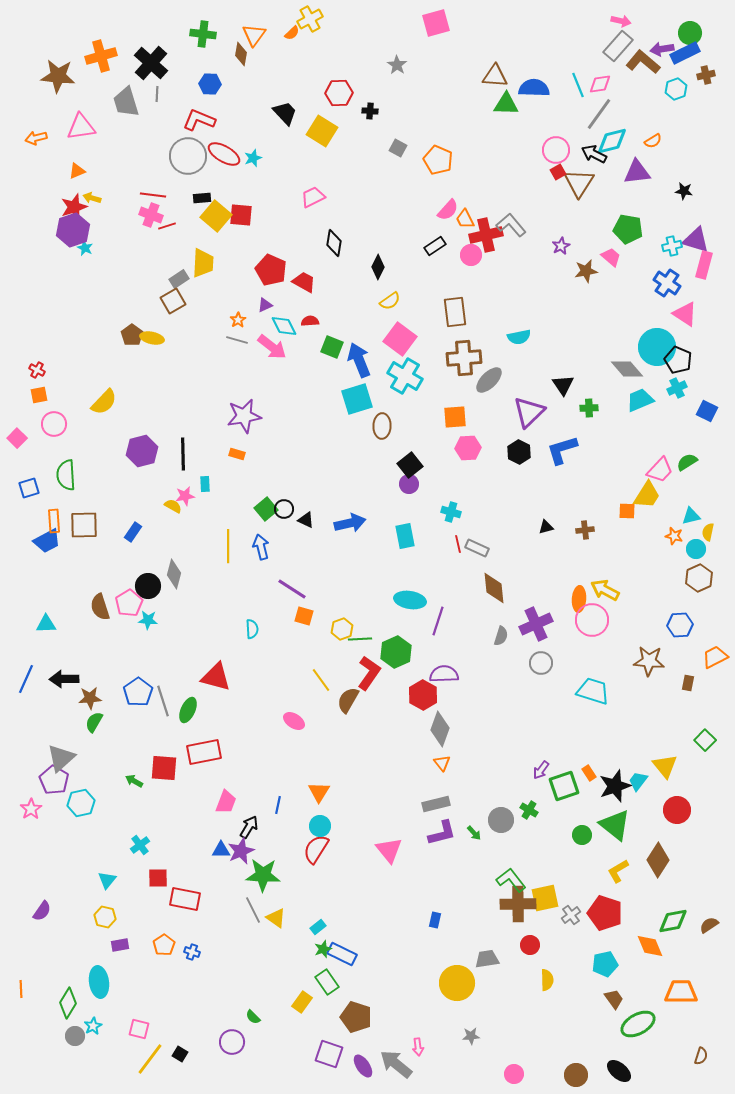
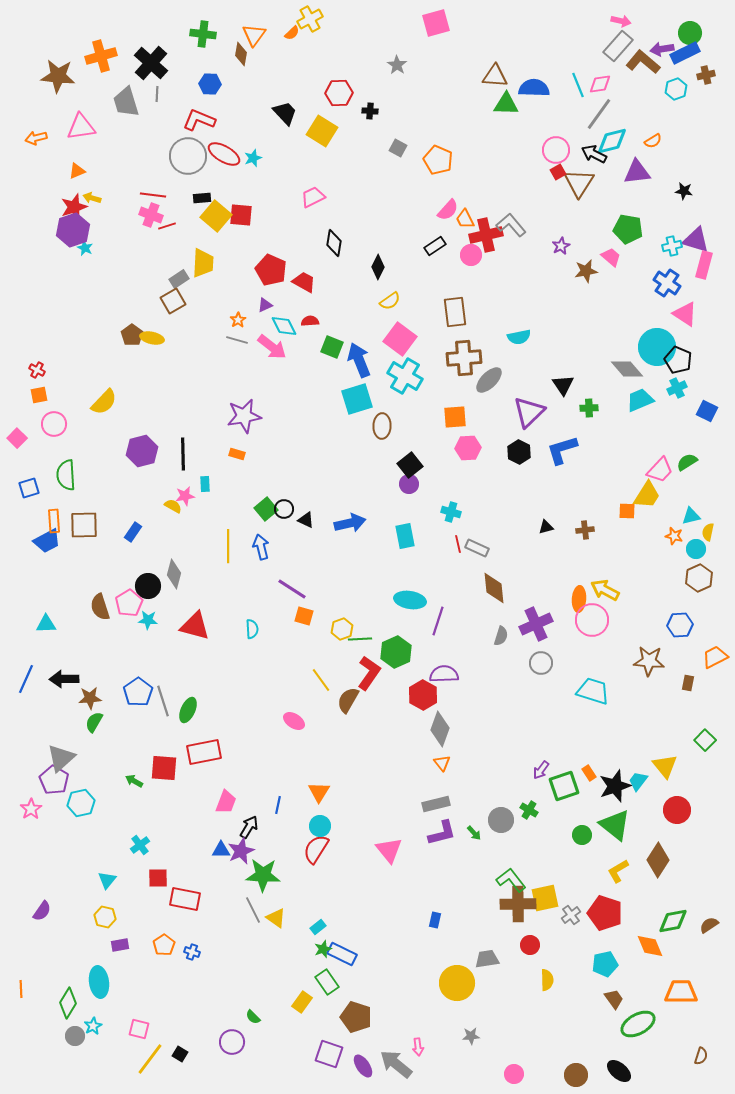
red triangle at (216, 677): moved 21 px left, 51 px up
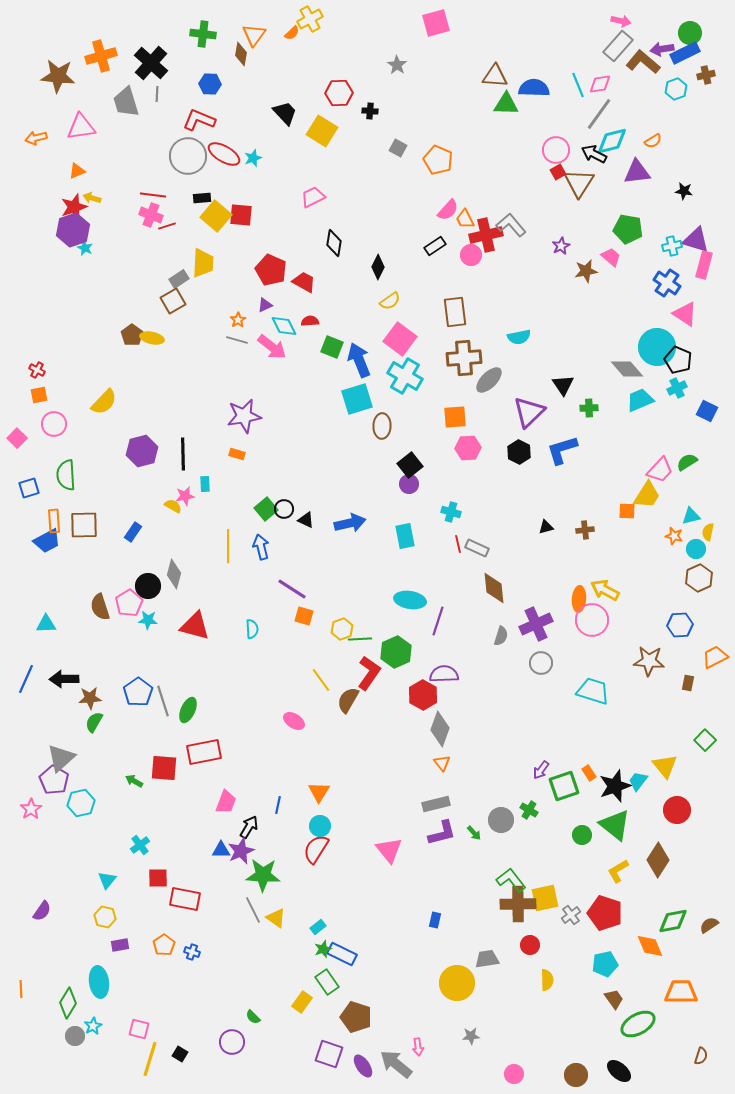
yellow line at (150, 1059): rotated 20 degrees counterclockwise
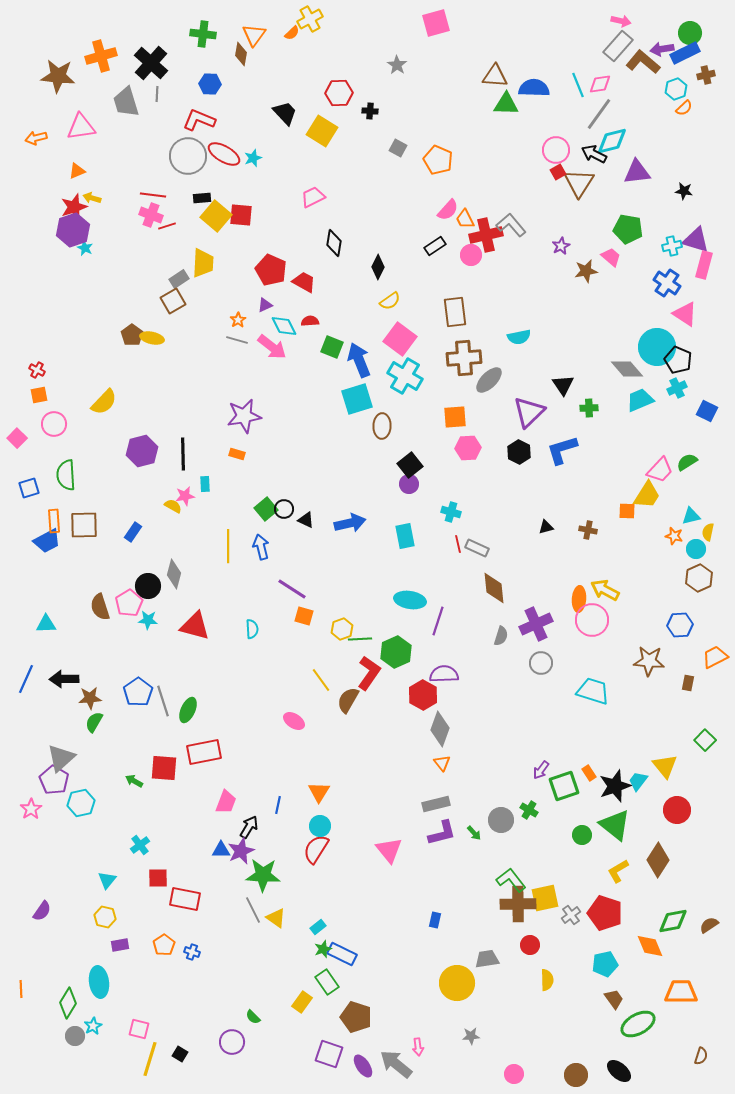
orange semicircle at (653, 141): moved 31 px right, 33 px up; rotated 12 degrees counterclockwise
brown cross at (585, 530): moved 3 px right; rotated 18 degrees clockwise
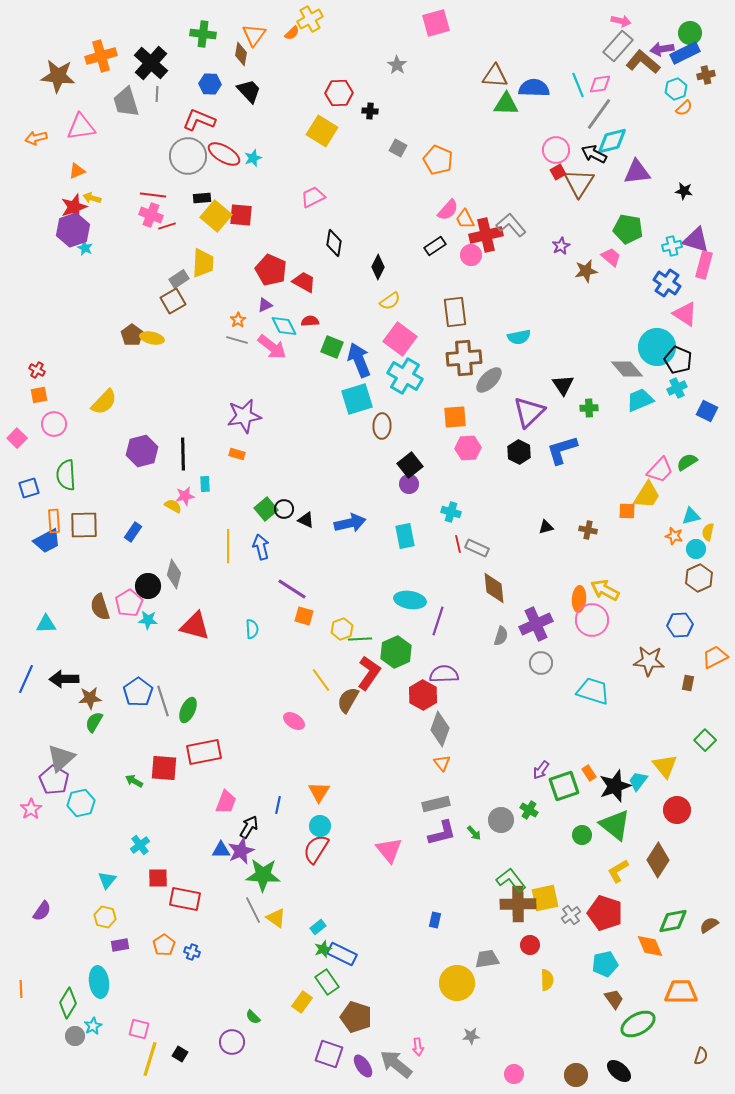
black trapezoid at (285, 113): moved 36 px left, 22 px up
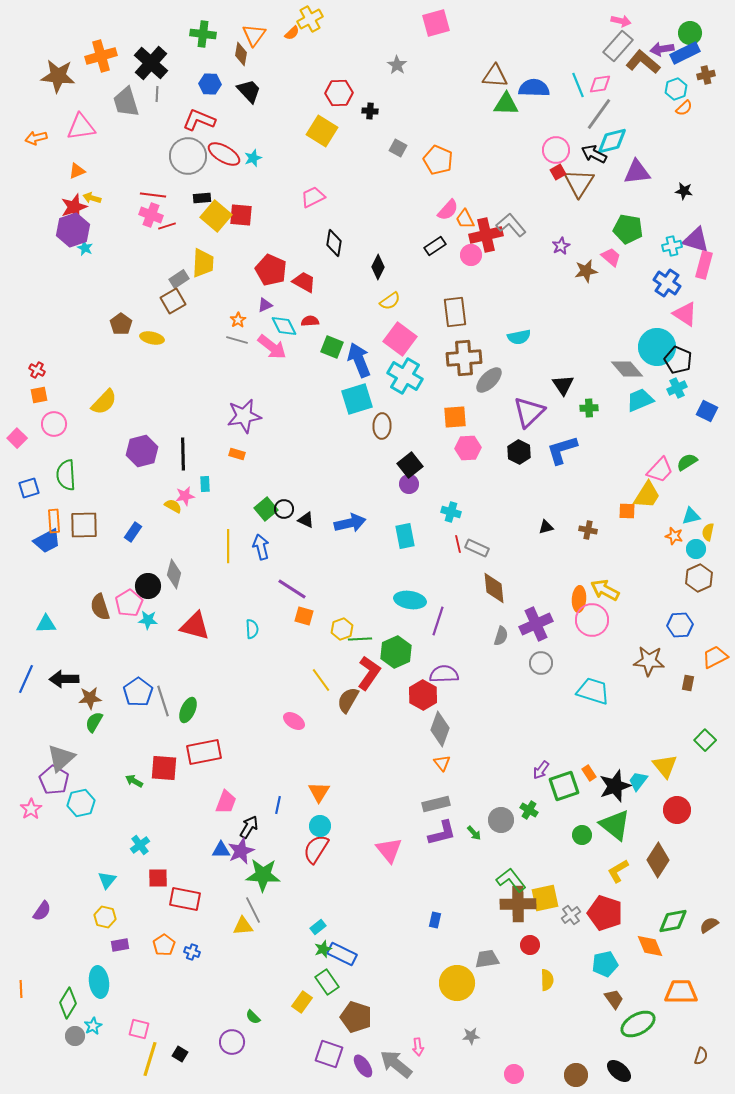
brown pentagon at (132, 335): moved 11 px left, 11 px up
yellow triangle at (276, 918): moved 33 px left, 8 px down; rotated 40 degrees counterclockwise
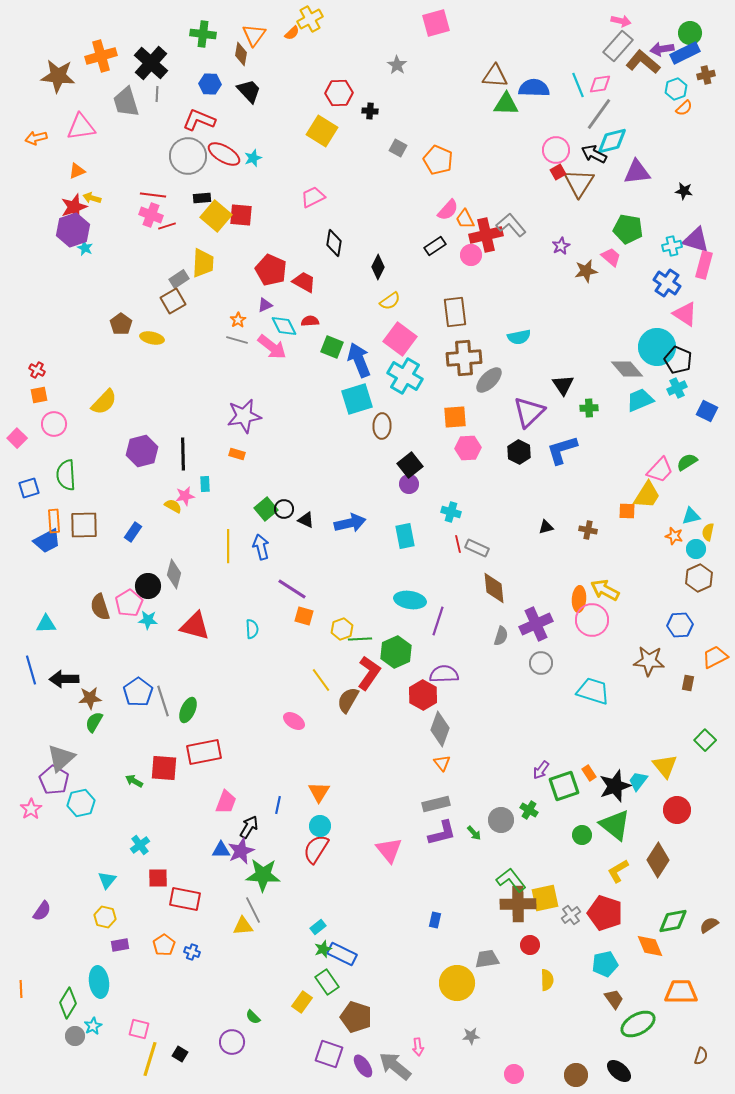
blue line at (26, 679): moved 5 px right, 9 px up; rotated 40 degrees counterclockwise
gray arrow at (396, 1064): moved 1 px left, 2 px down
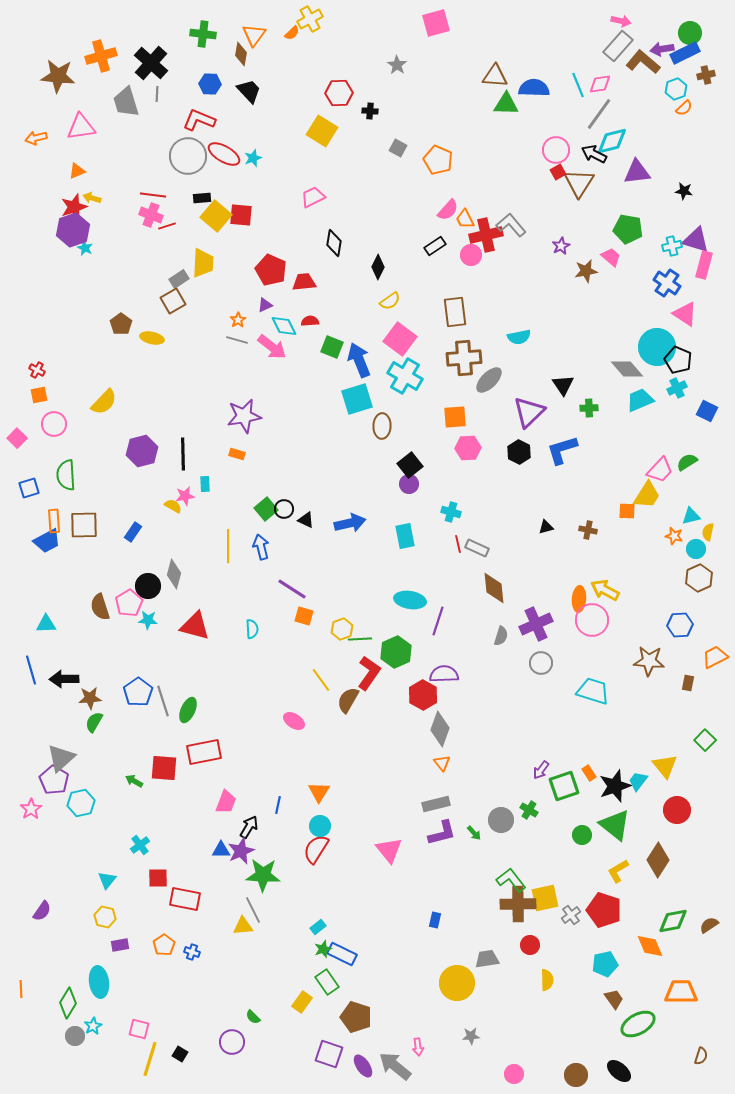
red trapezoid at (304, 282): rotated 35 degrees counterclockwise
red pentagon at (605, 913): moved 1 px left, 3 px up
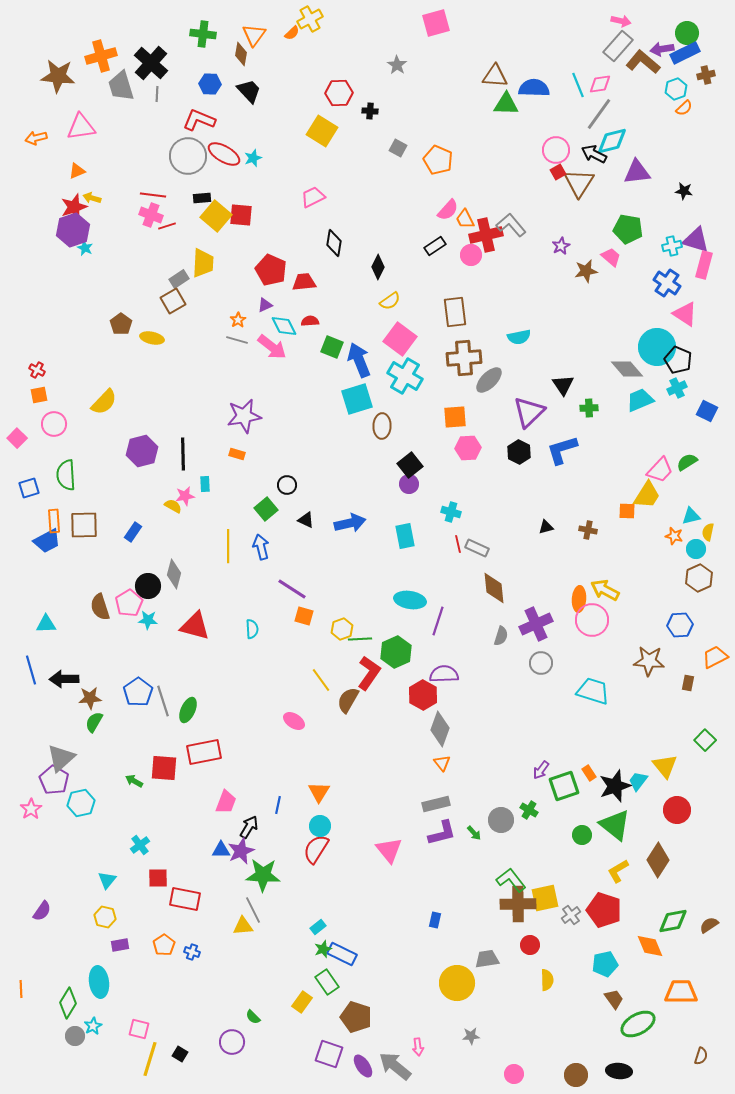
green circle at (690, 33): moved 3 px left
gray trapezoid at (126, 102): moved 5 px left, 16 px up
black circle at (284, 509): moved 3 px right, 24 px up
black ellipse at (619, 1071): rotated 35 degrees counterclockwise
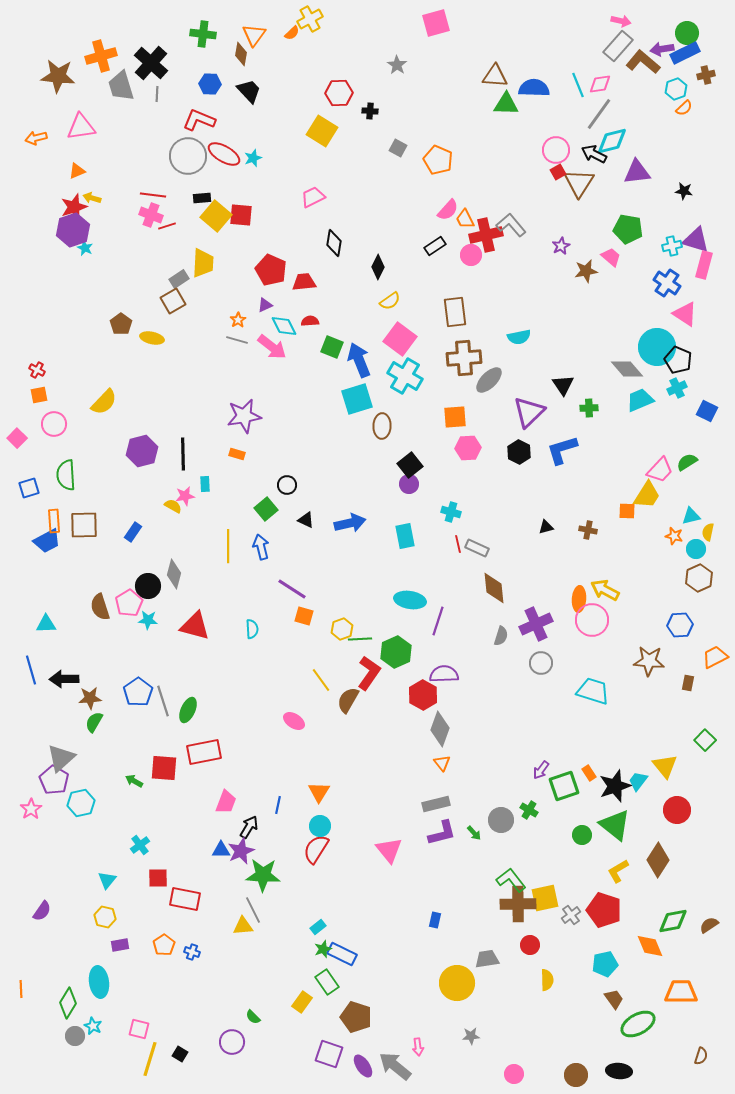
cyan star at (93, 1026): rotated 18 degrees counterclockwise
